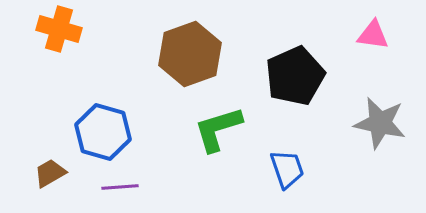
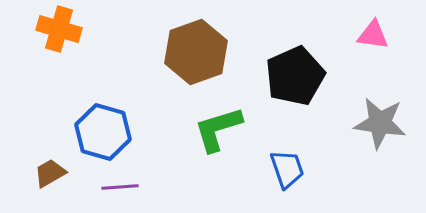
brown hexagon: moved 6 px right, 2 px up
gray star: rotated 4 degrees counterclockwise
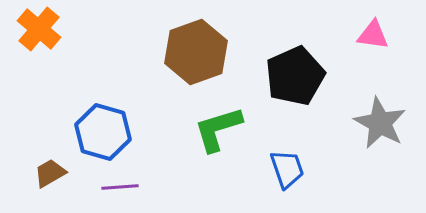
orange cross: moved 20 px left; rotated 24 degrees clockwise
gray star: rotated 20 degrees clockwise
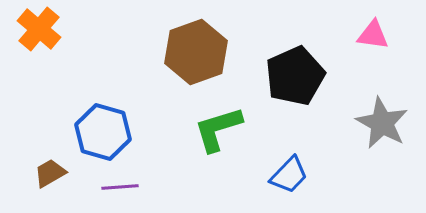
gray star: moved 2 px right
blue trapezoid: moved 2 px right, 6 px down; rotated 63 degrees clockwise
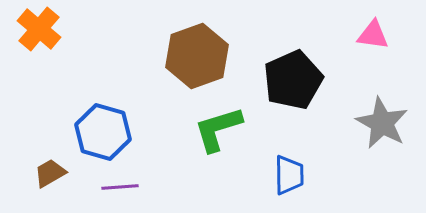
brown hexagon: moved 1 px right, 4 px down
black pentagon: moved 2 px left, 4 px down
blue trapezoid: rotated 45 degrees counterclockwise
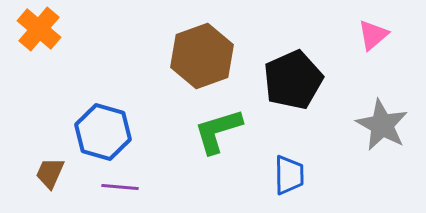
pink triangle: rotated 48 degrees counterclockwise
brown hexagon: moved 5 px right
gray star: moved 2 px down
green L-shape: moved 2 px down
brown trapezoid: rotated 36 degrees counterclockwise
purple line: rotated 9 degrees clockwise
